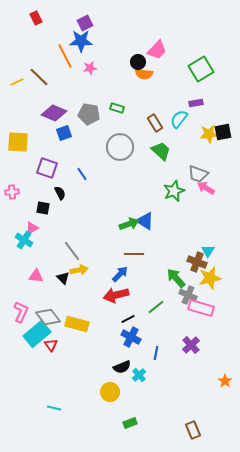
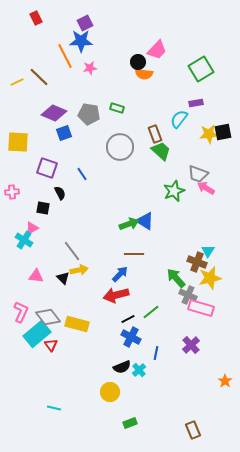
brown rectangle at (155, 123): moved 11 px down; rotated 12 degrees clockwise
green line at (156, 307): moved 5 px left, 5 px down
cyan cross at (139, 375): moved 5 px up
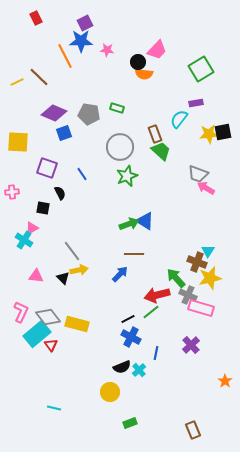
pink star at (90, 68): moved 17 px right, 18 px up; rotated 16 degrees clockwise
green star at (174, 191): moved 47 px left, 15 px up
red arrow at (116, 295): moved 41 px right
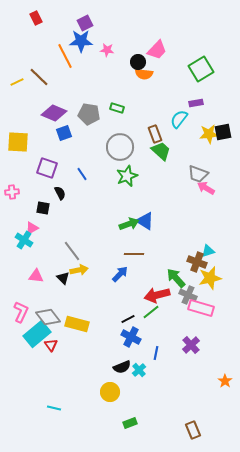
cyan triangle at (208, 251): rotated 40 degrees clockwise
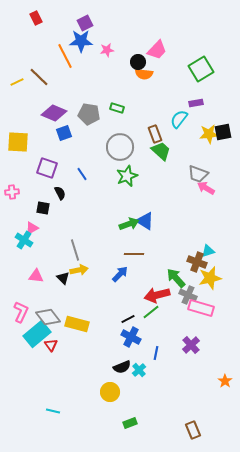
pink star at (107, 50): rotated 16 degrees counterclockwise
gray line at (72, 251): moved 3 px right, 1 px up; rotated 20 degrees clockwise
cyan line at (54, 408): moved 1 px left, 3 px down
